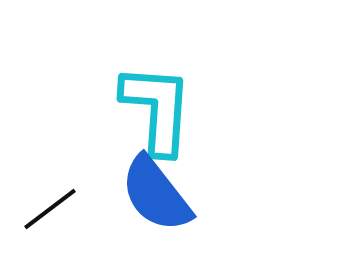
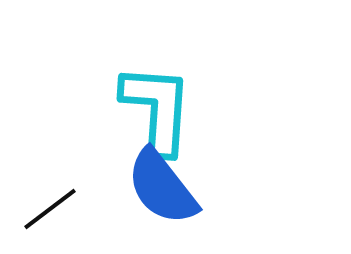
blue semicircle: moved 6 px right, 7 px up
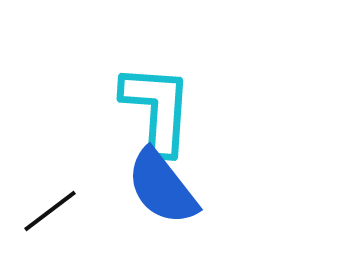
black line: moved 2 px down
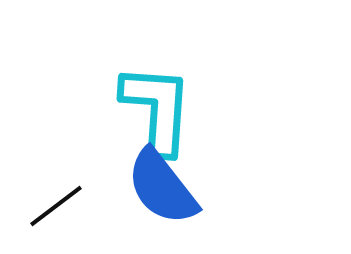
black line: moved 6 px right, 5 px up
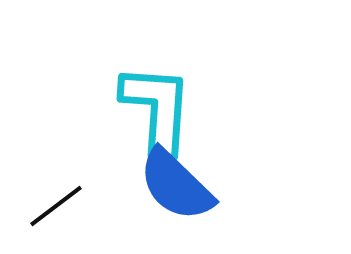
blue semicircle: moved 14 px right, 2 px up; rotated 8 degrees counterclockwise
